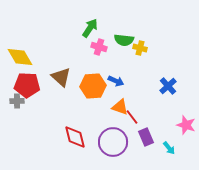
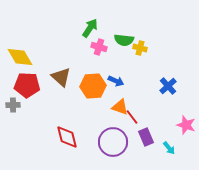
gray cross: moved 4 px left, 4 px down
red diamond: moved 8 px left
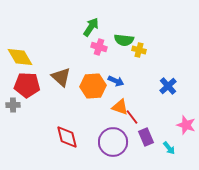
green arrow: moved 1 px right, 1 px up
yellow cross: moved 1 px left, 2 px down
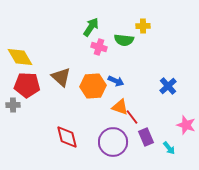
yellow cross: moved 4 px right, 24 px up; rotated 16 degrees counterclockwise
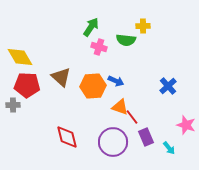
green semicircle: moved 2 px right
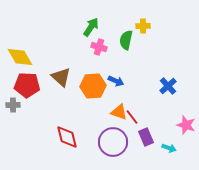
green semicircle: rotated 96 degrees clockwise
orange triangle: moved 1 px left, 5 px down
cyan arrow: rotated 32 degrees counterclockwise
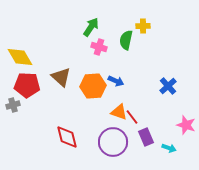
gray cross: rotated 16 degrees counterclockwise
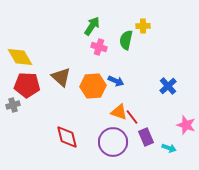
green arrow: moved 1 px right, 1 px up
